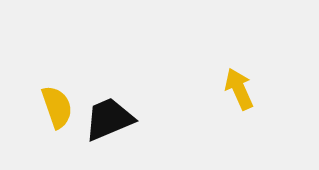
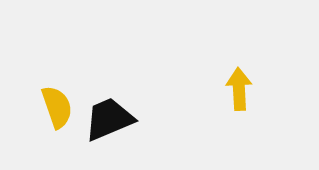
yellow arrow: rotated 21 degrees clockwise
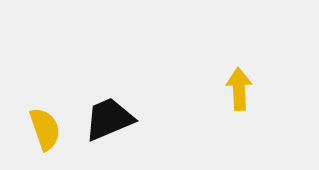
yellow semicircle: moved 12 px left, 22 px down
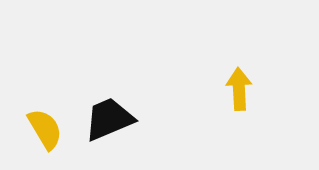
yellow semicircle: rotated 12 degrees counterclockwise
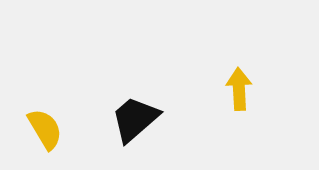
black trapezoid: moved 26 px right; rotated 18 degrees counterclockwise
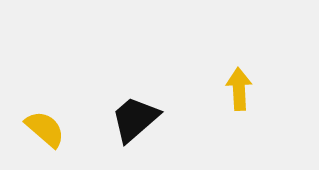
yellow semicircle: rotated 18 degrees counterclockwise
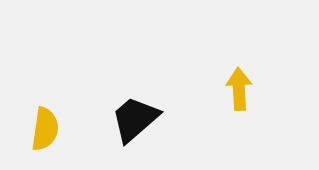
yellow semicircle: rotated 57 degrees clockwise
